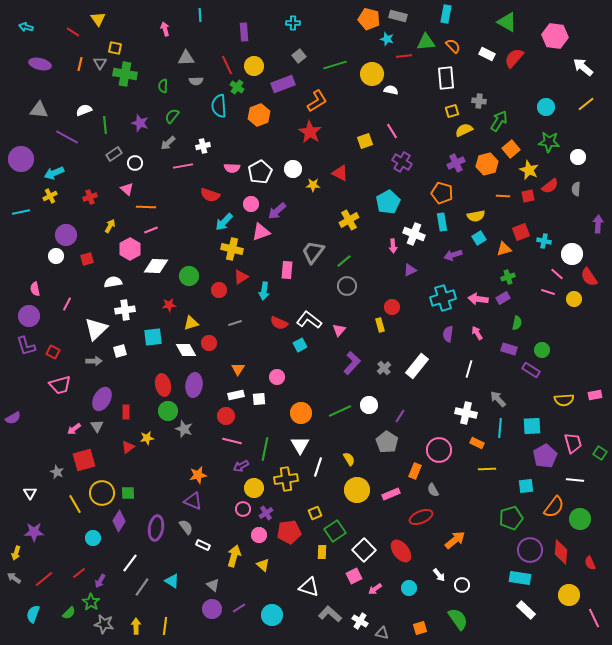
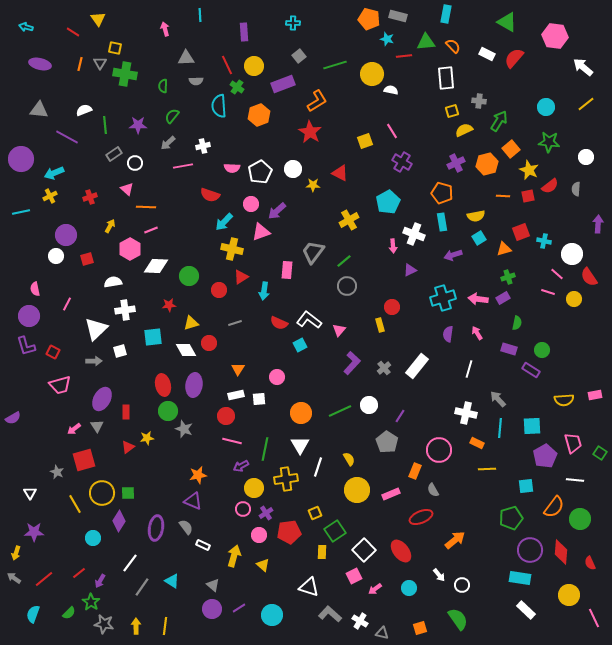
purple star at (140, 123): moved 2 px left, 2 px down; rotated 18 degrees counterclockwise
white circle at (578, 157): moved 8 px right
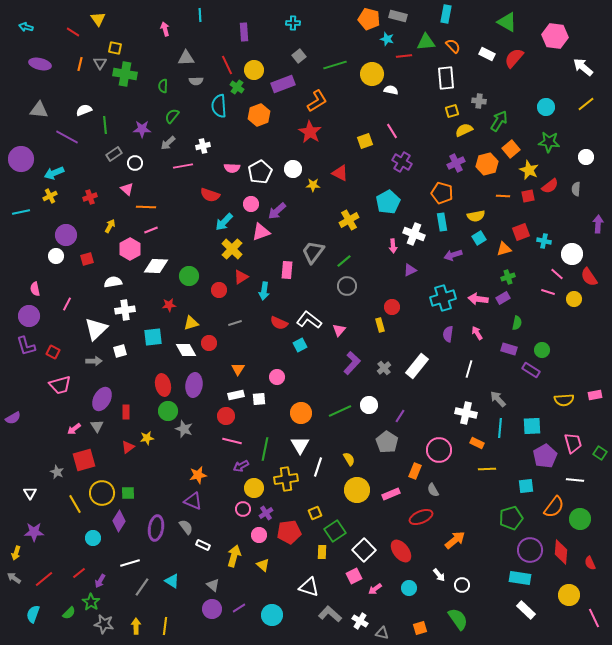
yellow circle at (254, 66): moved 4 px down
purple star at (138, 125): moved 4 px right, 4 px down
yellow cross at (232, 249): rotated 30 degrees clockwise
white line at (130, 563): rotated 36 degrees clockwise
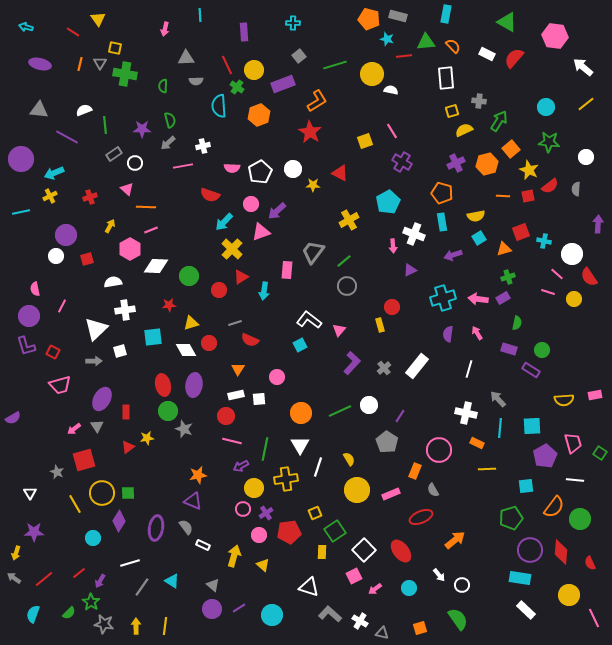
pink arrow at (165, 29): rotated 152 degrees counterclockwise
green semicircle at (172, 116): moved 2 px left, 4 px down; rotated 126 degrees clockwise
pink line at (67, 304): moved 5 px left, 2 px down
red semicircle at (279, 323): moved 29 px left, 17 px down
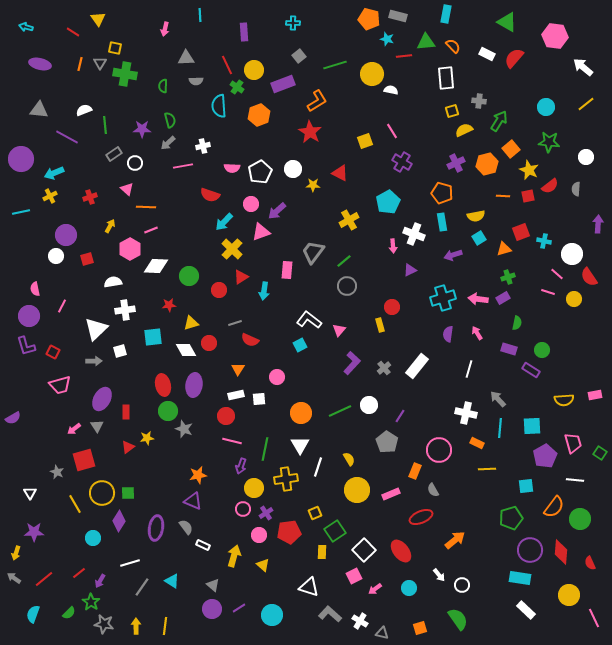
purple arrow at (241, 466): rotated 42 degrees counterclockwise
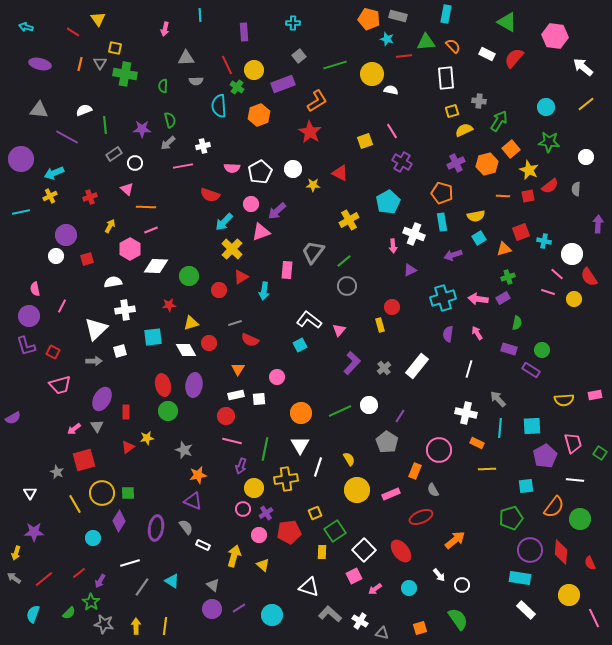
gray star at (184, 429): moved 21 px down
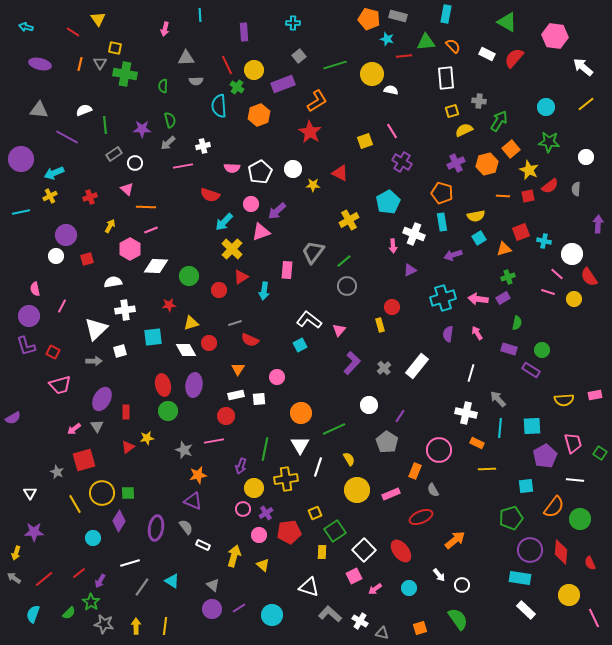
white line at (469, 369): moved 2 px right, 4 px down
green line at (340, 411): moved 6 px left, 18 px down
pink line at (232, 441): moved 18 px left; rotated 24 degrees counterclockwise
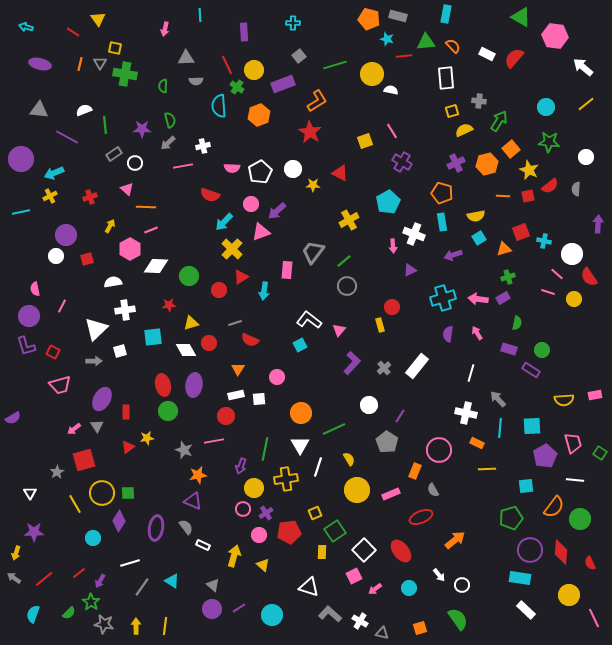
green triangle at (507, 22): moved 14 px right, 5 px up
gray star at (57, 472): rotated 16 degrees clockwise
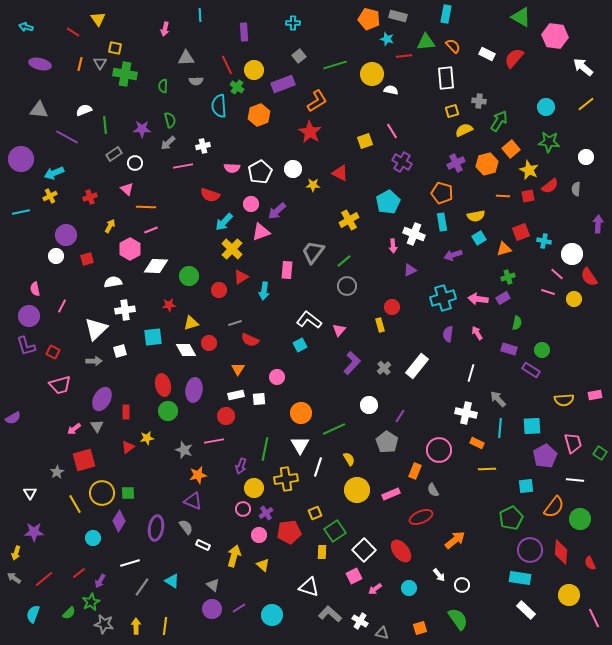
purple ellipse at (194, 385): moved 5 px down
green pentagon at (511, 518): rotated 10 degrees counterclockwise
green star at (91, 602): rotated 12 degrees clockwise
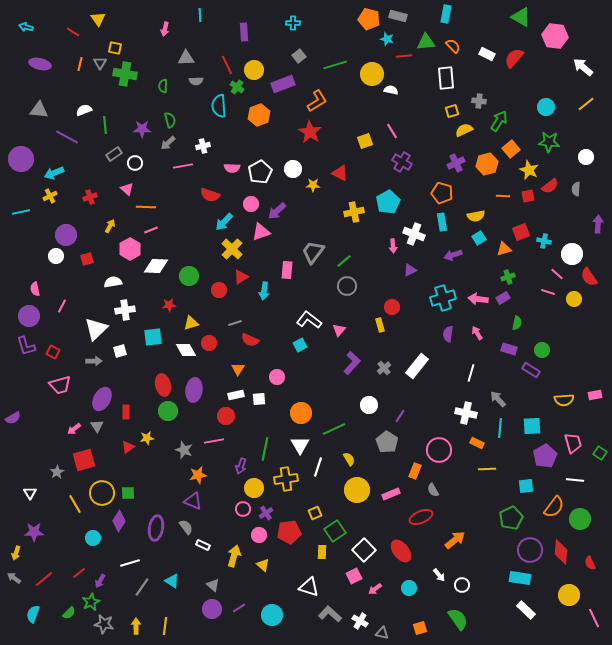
yellow cross at (349, 220): moved 5 px right, 8 px up; rotated 18 degrees clockwise
